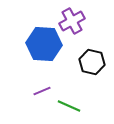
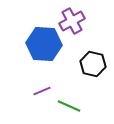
black hexagon: moved 1 px right, 2 px down
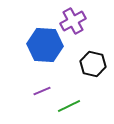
purple cross: moved 1 px right
blue hexagon: moved 1 px right, 1 px down
green line: rotated 50 degrees counterclockwise
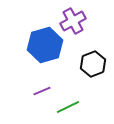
blue hexagon: rotated 20 degrees counterclockwise
black hexagon: rotated 25 degrees clockwise
green line: moved 1 px left, 1 px down
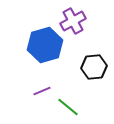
black hexagon: moved 1 px right, 3 px down; rotated 15 degrees clockwise
green line: rotated 65 degrees clockwise
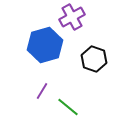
purple cross: moved 1 px left, 4 px up
black hexagon: moved 8 px up; rotated 25 degrees clockwise
purple line: rotated 36 degrees counterclockwise
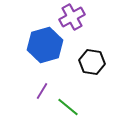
black hexagon: moved 2 px left, 3 px down; rotated 10 degrees counterclockwise
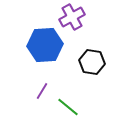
blue hexagon: rotated 12 degrees clockwise
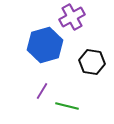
blue hexagon: rotated 12 degrees counterclockwise
green line: moved 1 px left, 1 px up; rotated 25 degrees counterclockwise
